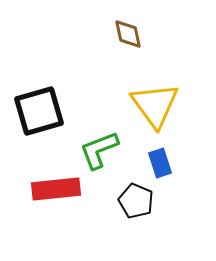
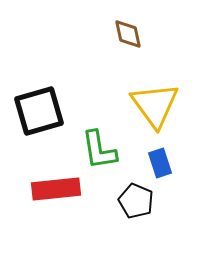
green L-shape: rotated 78 degrees counterclockwise
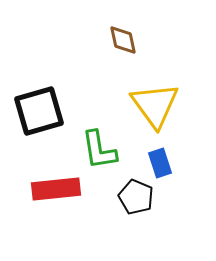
brown diamond: moved 5 px left, 6 px down
black pentagon: moved 4 px up
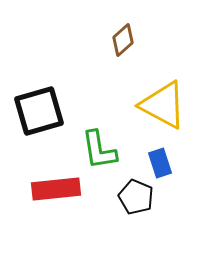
brown diamond: rotated 60 degrees clockwise
yellow triangle: moved 8 px right; rotated 26 degrees counterclockwise
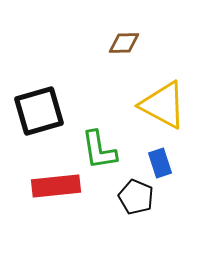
brown diamond: moved 1 px right, 3 px down; rotated 40 degrees clockwise
red rectangle: moved 3 px up
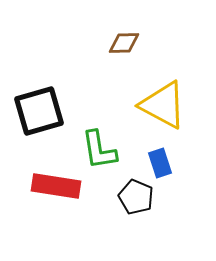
red rectangle: rotated 15 degrees clockwise
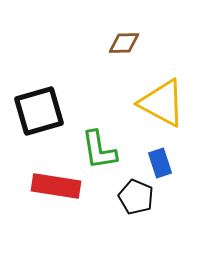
yellow triangle: moved 1 px left, 2 px up
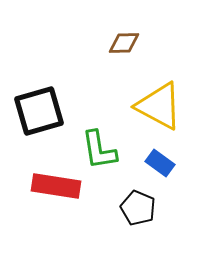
yellow triangle: moved 3 px left, 3 px down
blue rectangle: rotated 36 degrees counterclockwise
black pentagon: moved 2 px right, 11 px down
